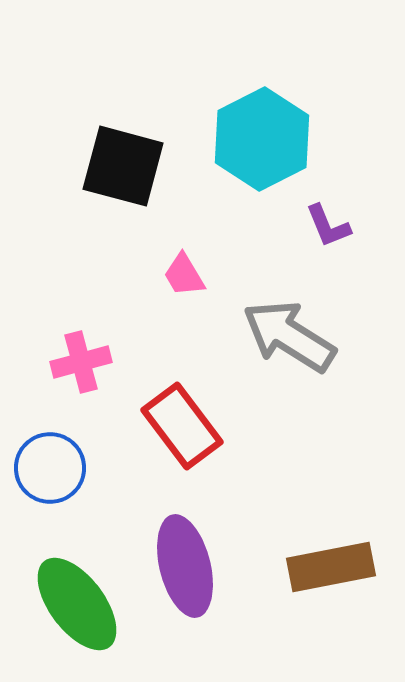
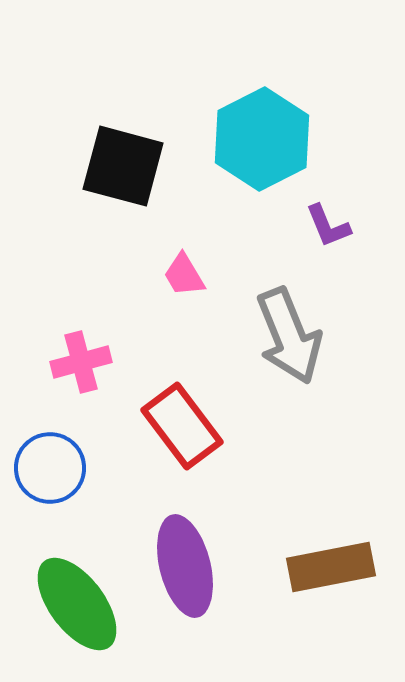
gray arrow: rotated 144 degrees counterclockwise
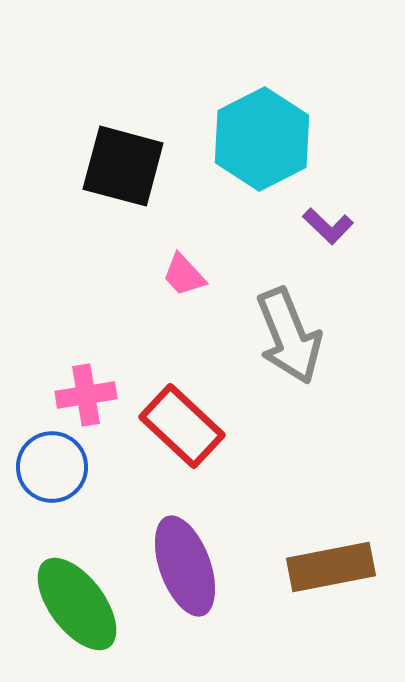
purple L-shape: rotated 24 degrees counterclockwise
pink trapezoid: rotated 12 degrees counterclockwise
pink cross: moved 5 px right, 33 px down; rotated 6 degrees clockwise
red rectangle: rotated 10 degrees counterclockwise
blue circle: moved 2 px right, 1 px up
purple ellipse: rotated 6 degrees counterclockwise
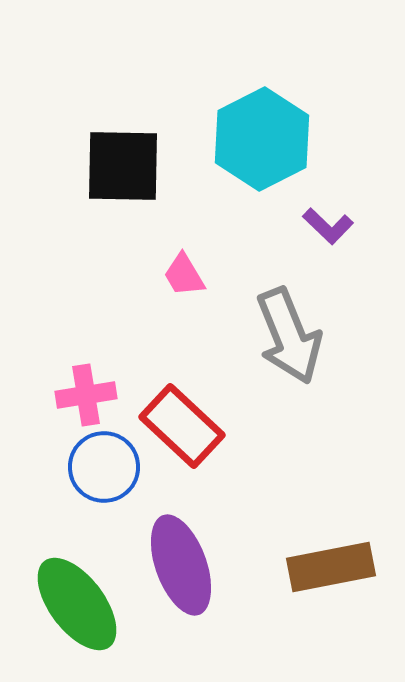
black square: rotated 14 degrees counterclockwise
pink trapezoid: rotated 12 degrees clockwise
blue circle: moved 52 px right
purple ellipse: moved 4 px left, 1 px up
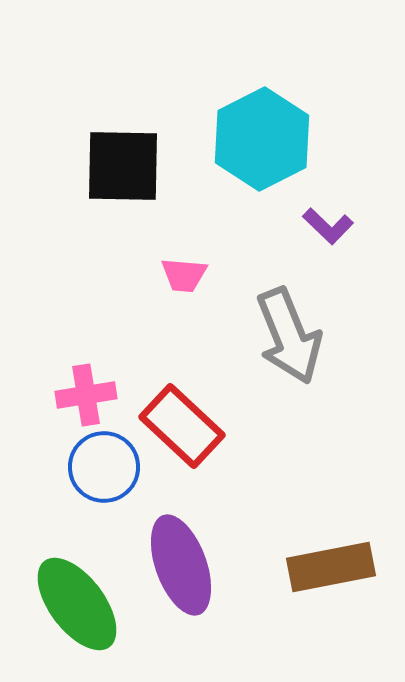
pink trapezoid: rotated 54 degrees counterclockwise
